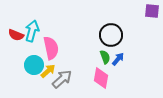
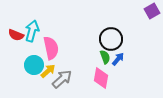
purple square: rotated 35 degrees counterclockwise
black circle: moved 4 px down
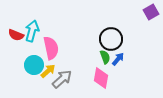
purple square: moved 1 px left, 1 px down
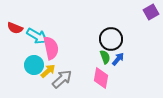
cyan arrow: moved 5 px right, 5 px down; rotated 105 degrees clockwise
red semicircle: moved 1 px left, 7 px up
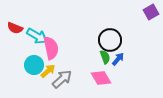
black circle: moved 1 px left, 1 px down
pink diamond: rotated 40 degrees counterclockwise
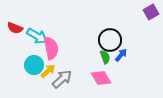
blue arrow: moved 3 px right, 4 px up
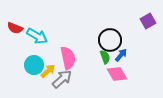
purple square: moved 3 px left, 9 px down
pink semicircle: moved 17 px right, 10 px down
pink diamond: moved 16 px right, 4 px up
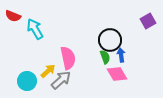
red semicircle: moved 2 px left, 12 px up
cyan arrow: moved 2 px left, 7 px up; rotated 150 degrees counterclockwise
blue arrow: rotated 48 degrees counterclockwise
cyan circle: moved 7 px left, 16 px down
gray arrow: moved 1 px left, 1 px down
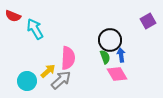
pink semicircle: rotated 15 degrees clockwise
